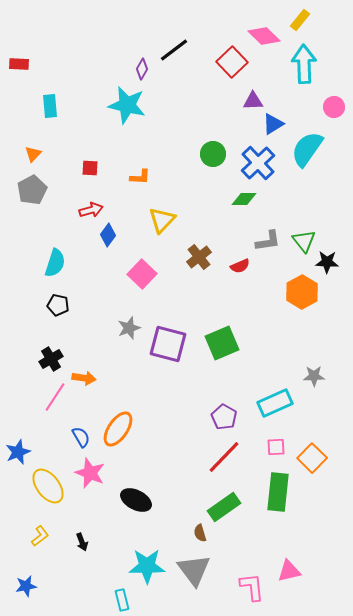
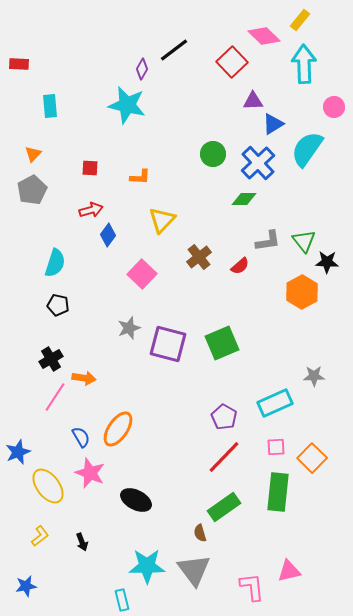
red semicircle at (240, 266): rotated 18 degrees counterclockwise
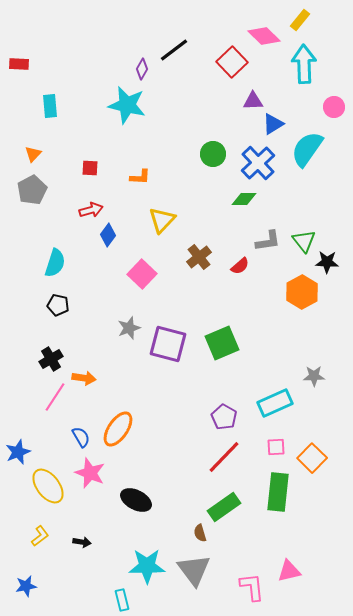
black arrow at (82, 542): rotated 60 degrees counterclockwise
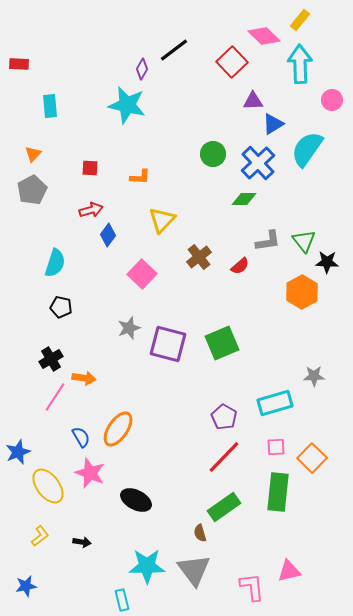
cyan arrow at (304, 64): moved 4 px left
pink circle at (334, 107): moved 2 px left, 7 px up
black pentagon at (58, 305): moved 3 px right, 2 px down
cyan rectangle at (275, 403): rotated 8 degrees clockwise
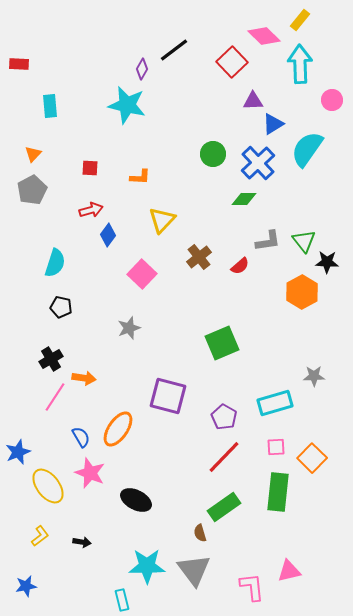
purple square at (168, 344): moved 52 px down
